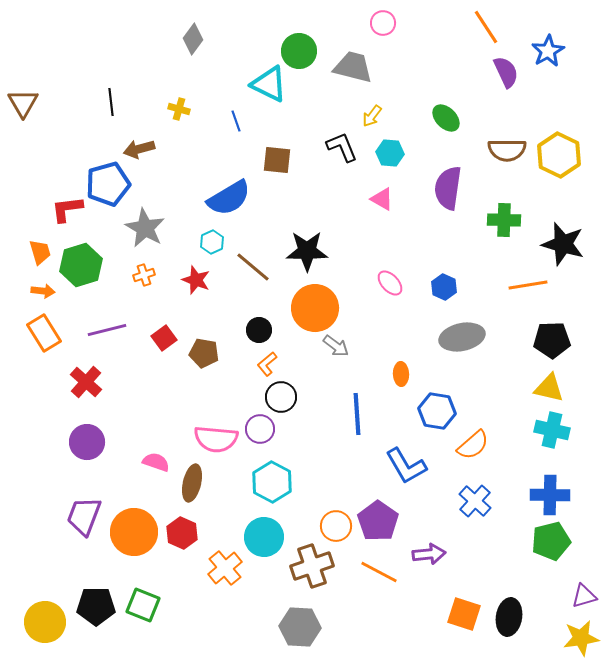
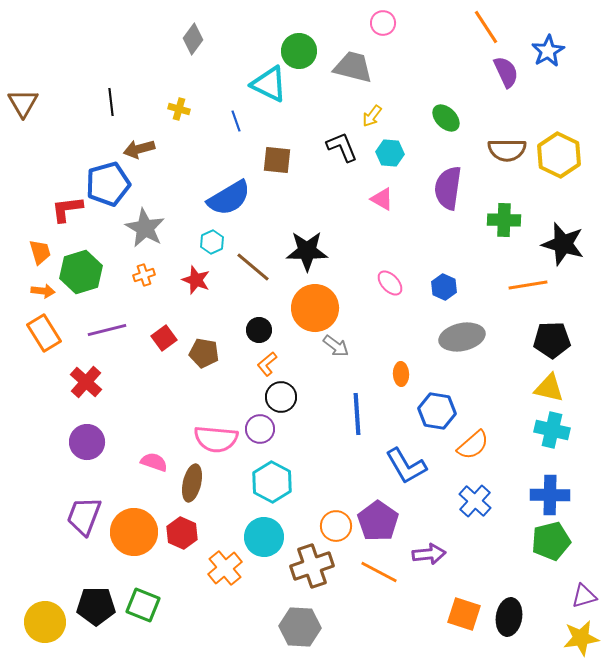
green hexagon at (81, 265): moved 7 px down
pink semicircle at (156, 462): moved 2 px left
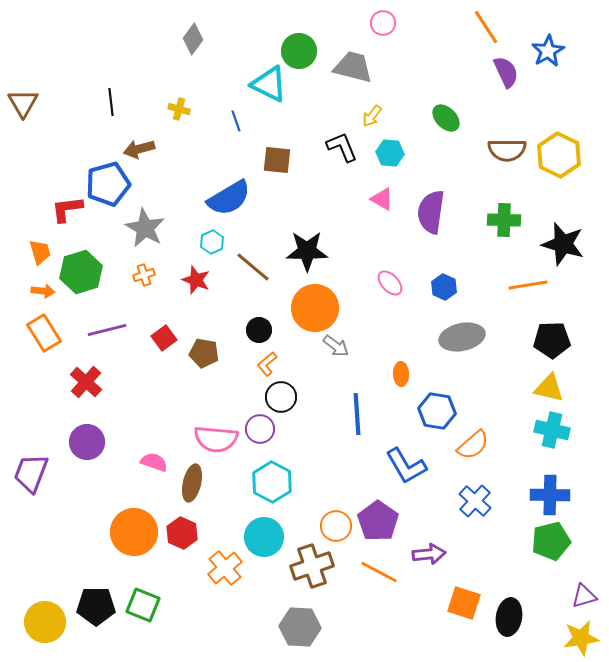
purple semicircle at (448, 188): moved 17 px left, 24 px down
purple trapezoid at (84, 516): moved 53 px left, 43 px up
orange square at (464, 614): moved 11 px up
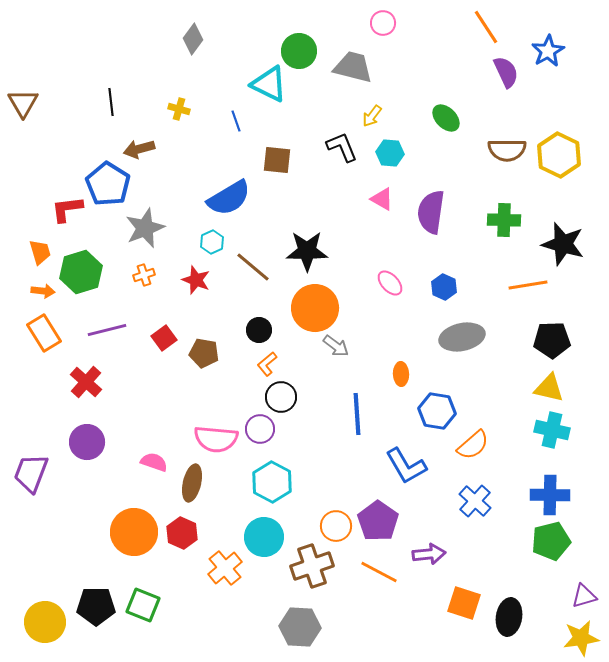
blue pentagon at (108, 184): rotated 24 degrees counterclockwise
gray star at (145, 228): rotated 21 degrees clockwise
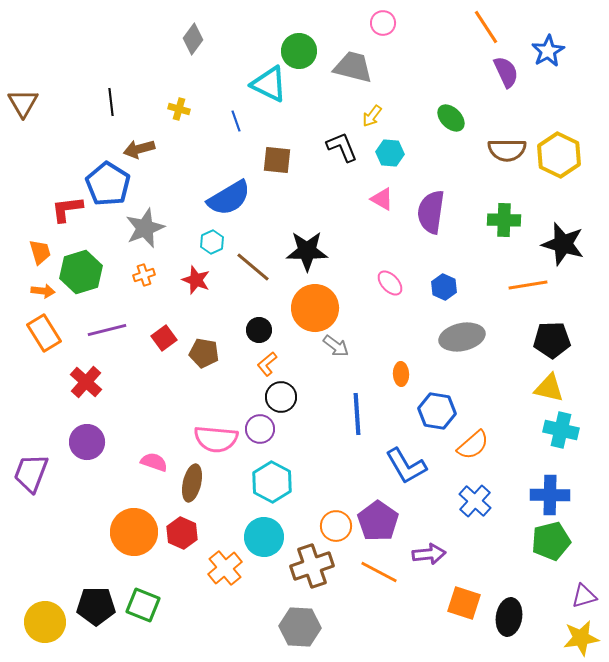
green ellipse at (446, 118): moved 5 px right
cyan cross at (552, 430): moved 9 px right
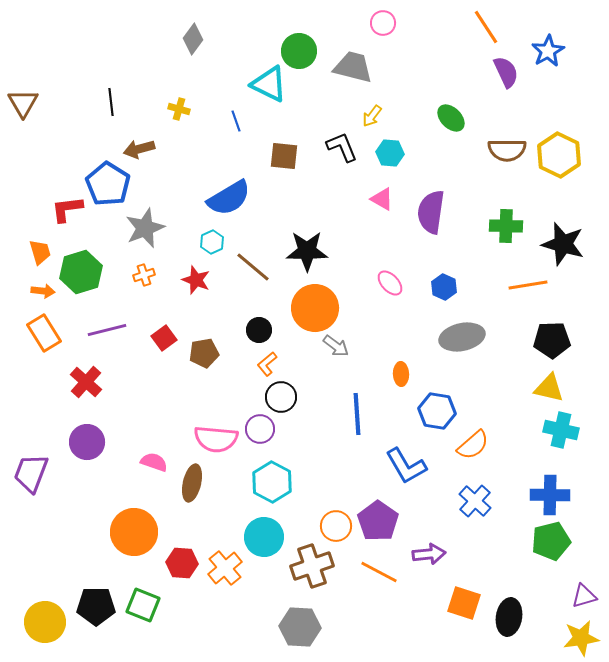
brown square at (277, 160): moved 7 px right, 4 px up
green cross at (504, 220): moved 2 px right, 6 px down
brown pentagon at (204, 353): rotated 20 degrees counterclockwise
red hexagon at (182, 533): moved 30 px down; rotated 20 degrees counterclockwise
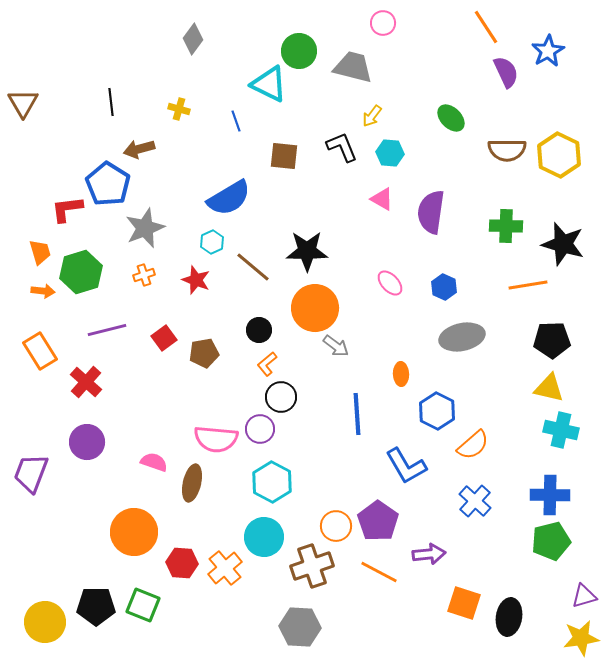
orange rectangle at (44, 333): moved 4 px left, 18 px down
blue hexagon at (437, 411): rotated 18 degrees clockwise
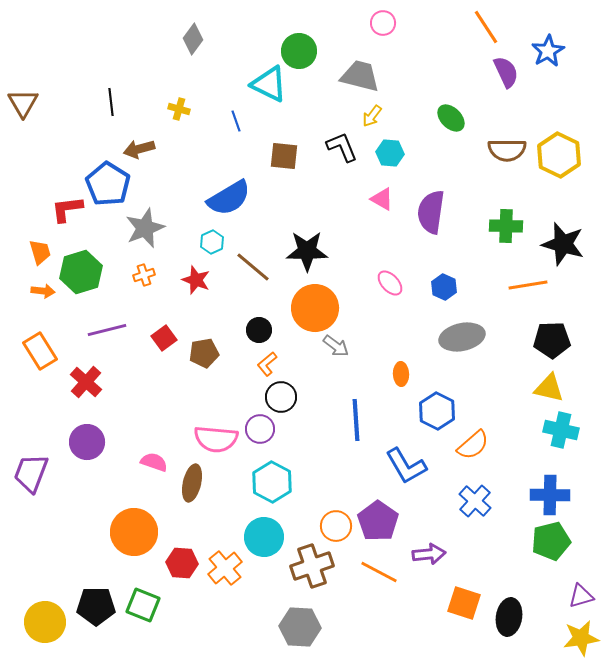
gray trapezoid at (353, 67): moved 7 px right, 9 px down
blue line at (357, 414): moved 1 px left, 6 px down
purple triangle at (584, 596): moved 3 px left
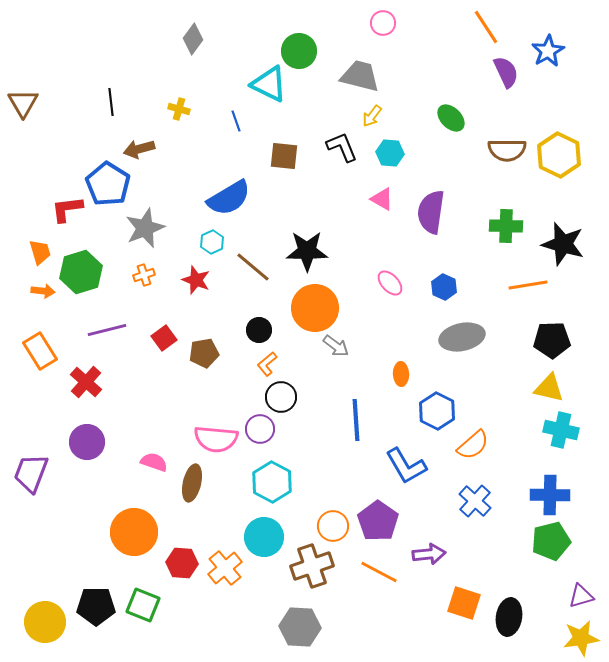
orange circle at (336, 526): moved 3 px left
